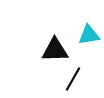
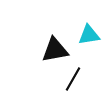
black triangle: rotated 8 degrees counterclockwise
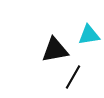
black line: moved 2 px up
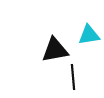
black line: rotated 35 degrees counterclockwise
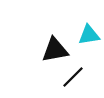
black line: rotated 50 degrees clockwise
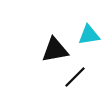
black line: moved 2 px right
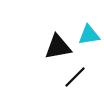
black triangle: moved 3 px right, 3 px up
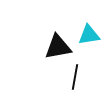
black line: rotated 35 degrees counterclockwise
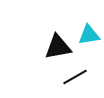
black line: rotated 50 degrees clockwise
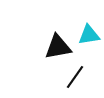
black line: rotated 25 degrees counterclockwise
